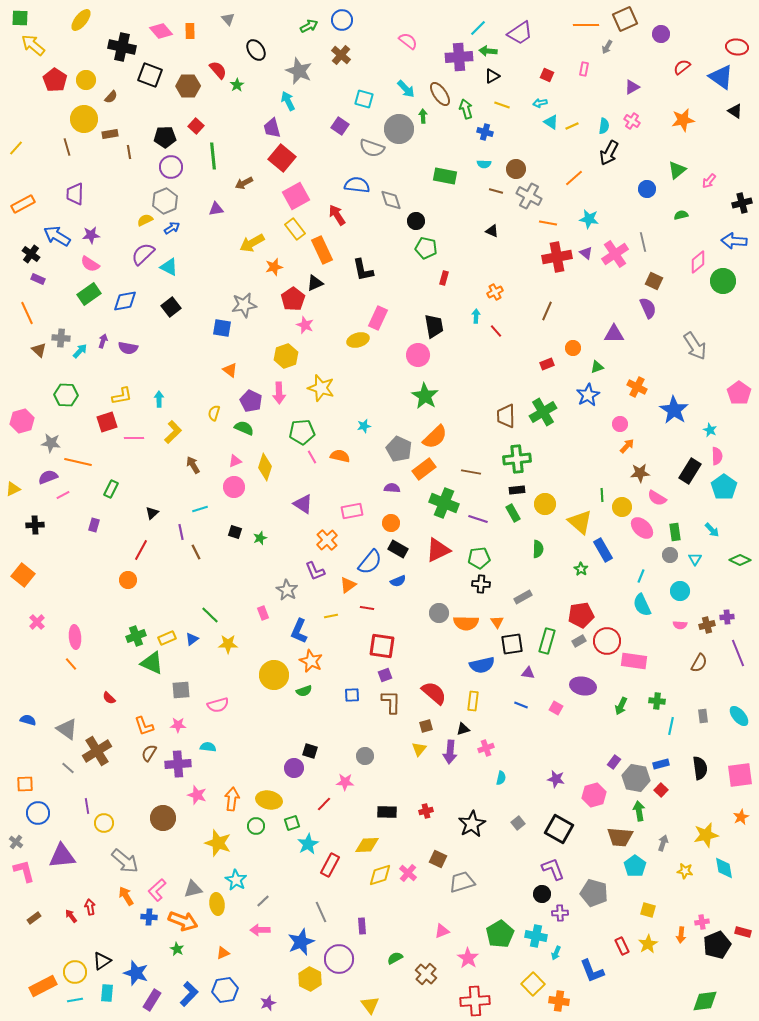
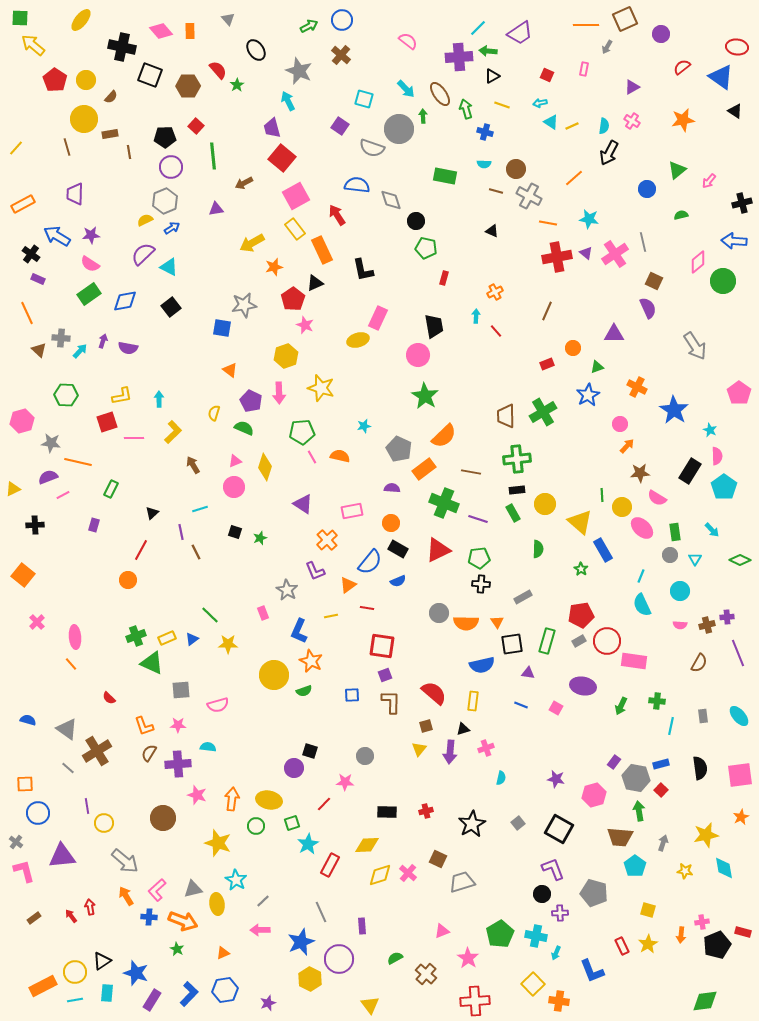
orange semicircle at (435, 437): moved 9 px right, 1 px up
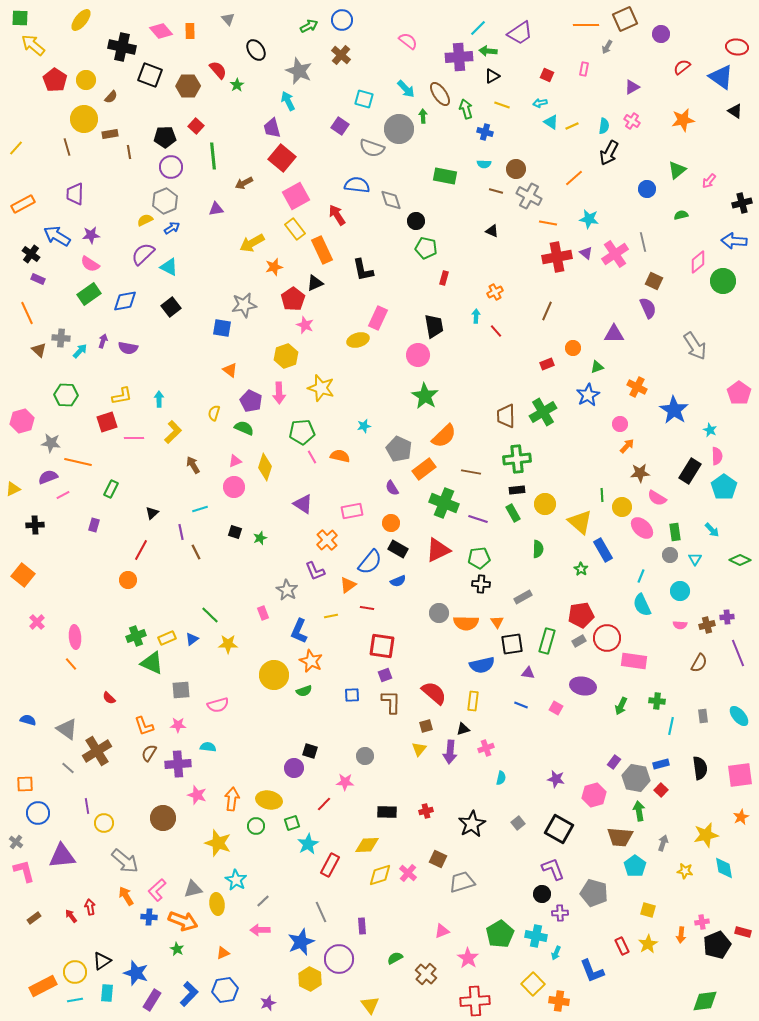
purple semicircle at (392, 488): rotated 126 degrees counterclockwise
red circle at (607, 641): moved 3 px up
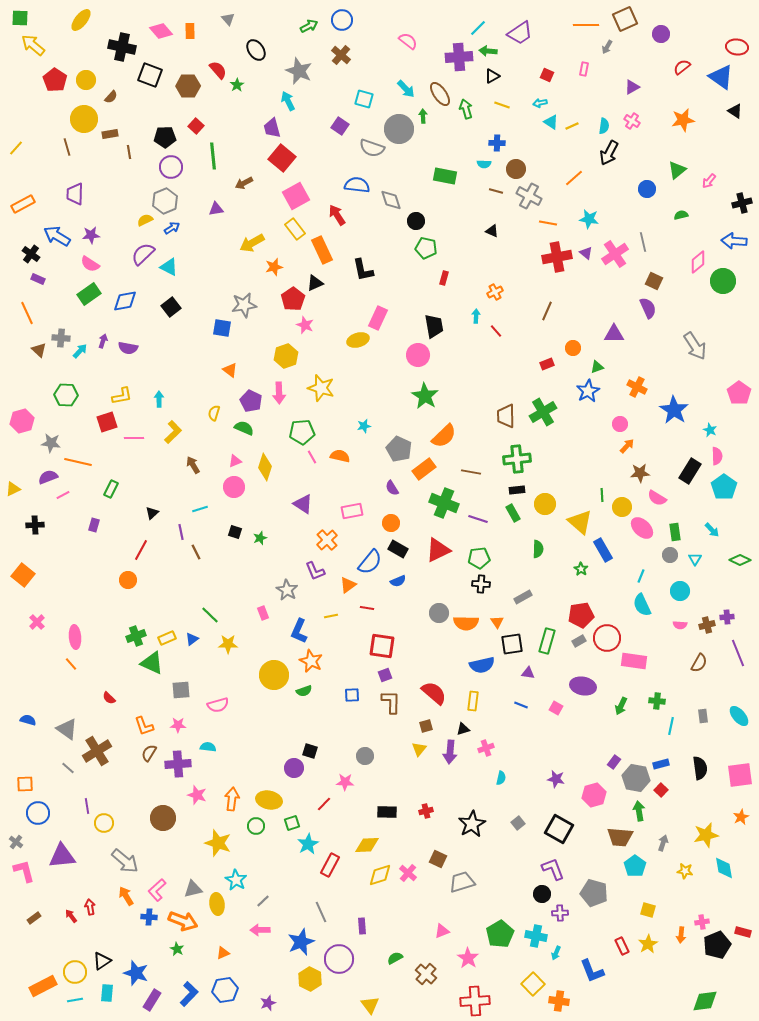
blue cross at (485, 132): moved 12 px right, 11 px down; rotated 14 degrees counterclockwise
blue star at (588, 395): moved 4 px up
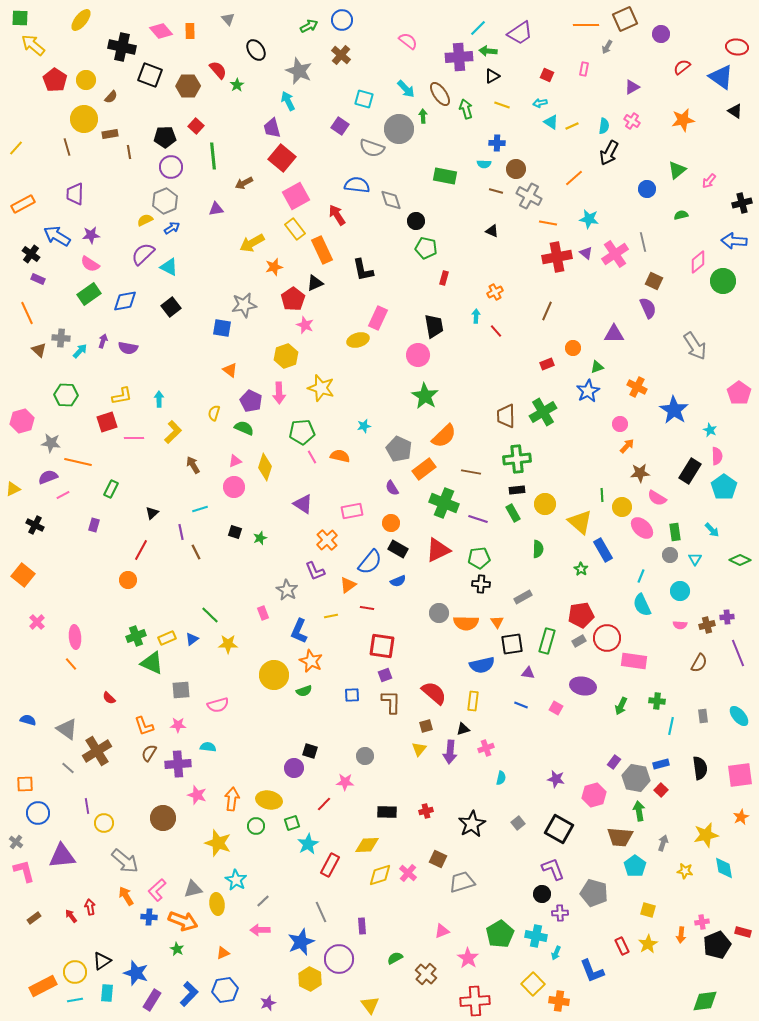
black cross at (35, 525): rotated 30 degrees clockwise
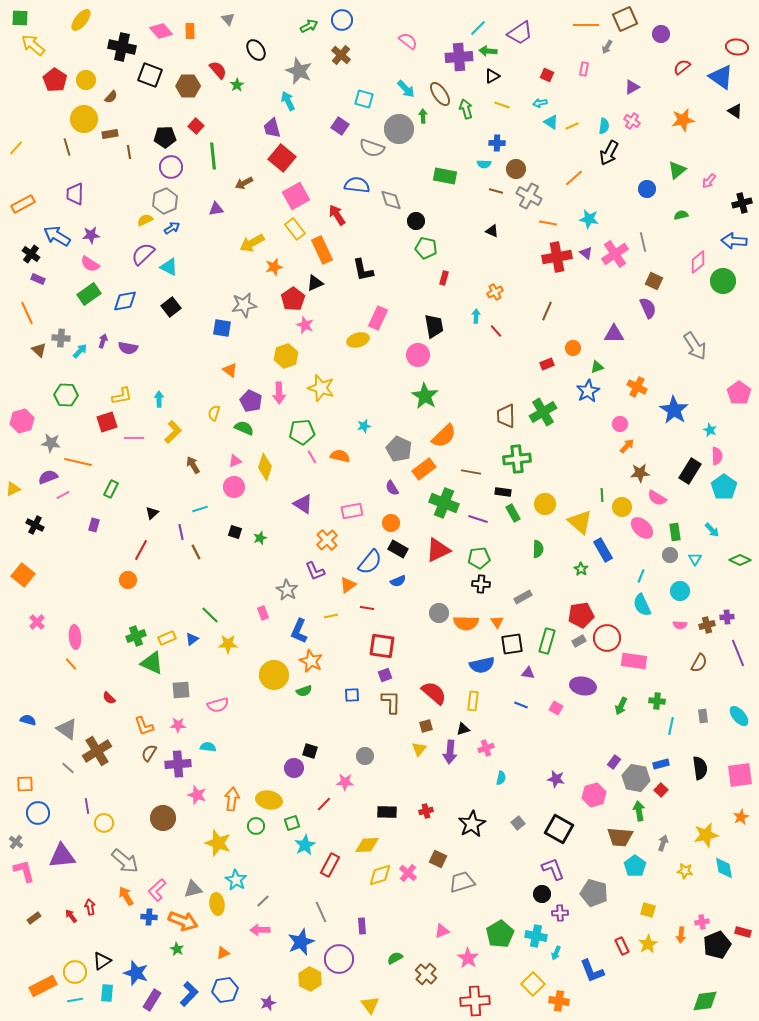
black rectangle at (517, 490): moved 14 px left, 2 px down; rotated 14 degrees clockwise
cyan star at (308, 844): moved 3 px left, 1 px down
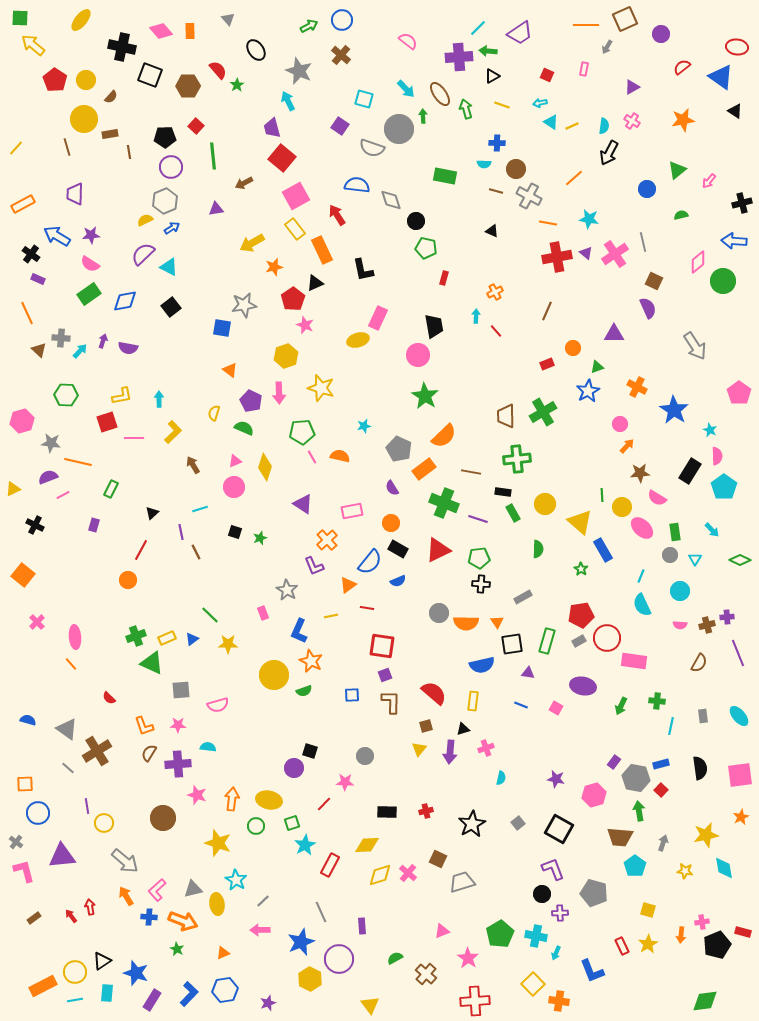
purple L-shape at (315, 571): moved 1 px left, 5 px up
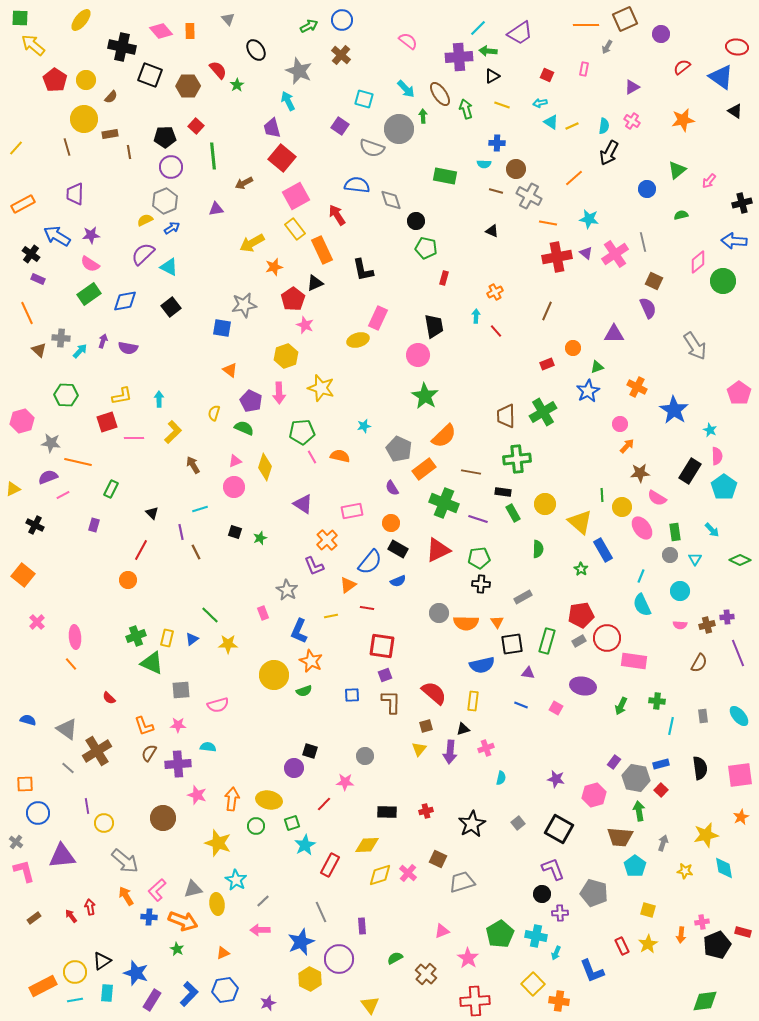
black triangle at (152, 513): rotated 32 degrees counterclockwise
pink ellipse at (642, 528): rotated 10 degrees clockwise
yellow rectangle at (167, 638): rotated 54 degrees counterclockwise
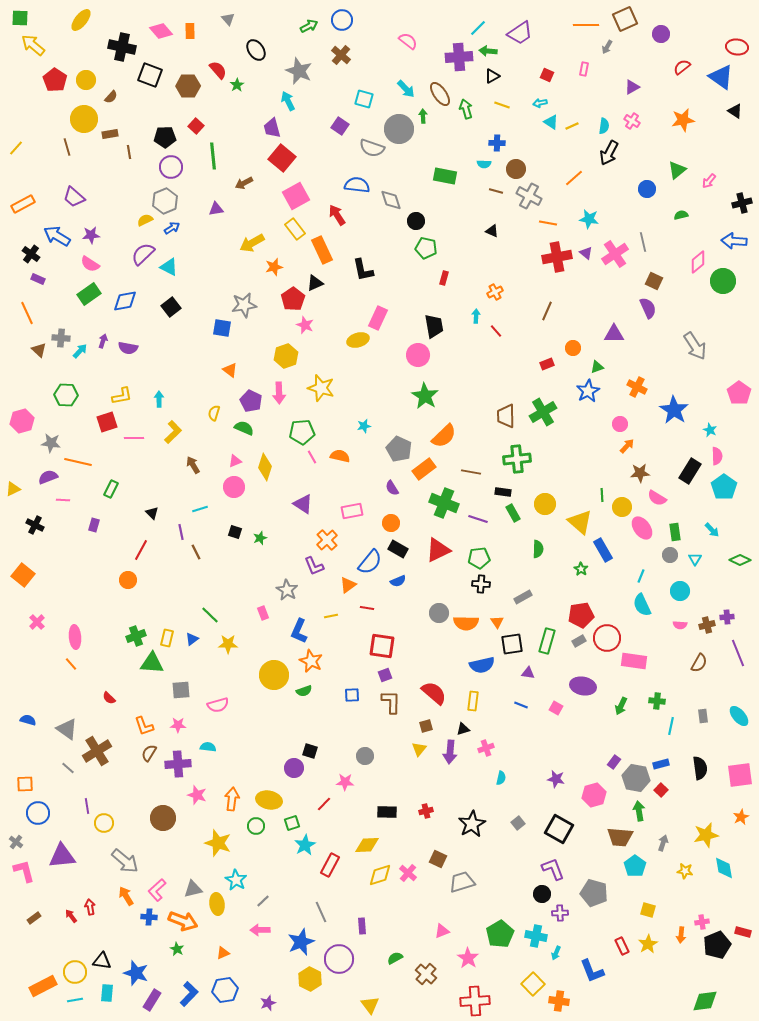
purple trapezoid at (75, 194): moved 1 px left, 3 px down; rotated 50 degrees counterclockwise
pink line at (63, 495): moved 5 px down; rotated 32 degrees clockwise
green triangle at (152, 663): rotated 20 degrees counterclockwise
black triangle at (102, 961): rotated 42 degrees clockwise
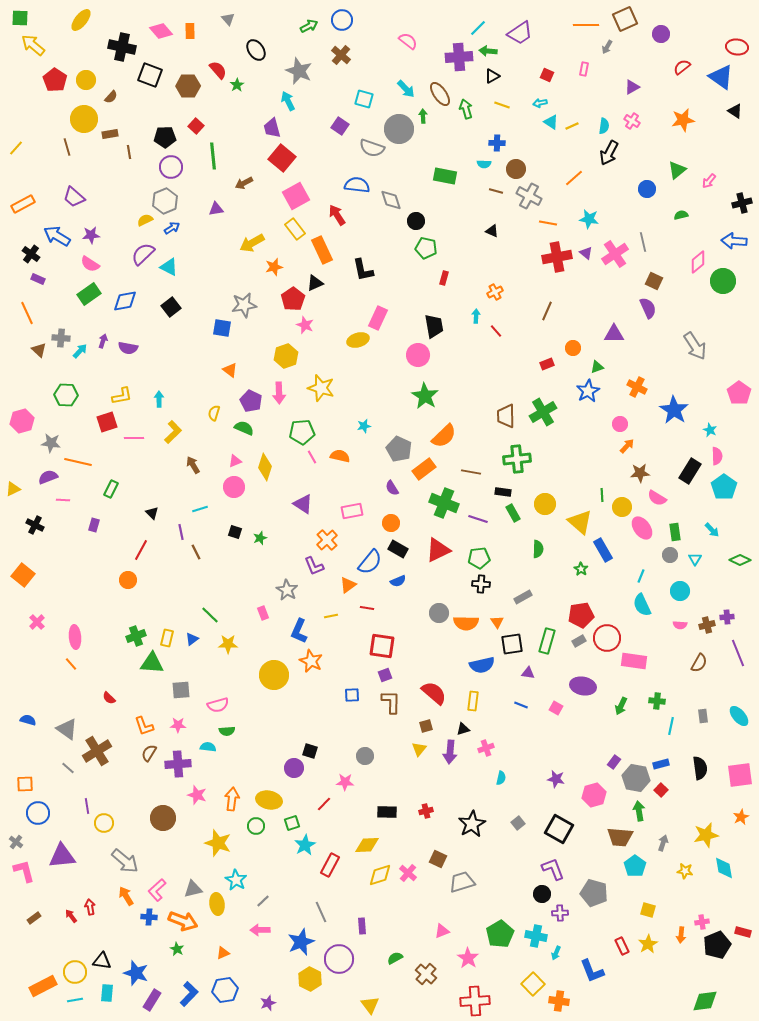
green semicircle at (304, 691): moved 77 px left, 40 px down; rotated 14 degrees clockwise
